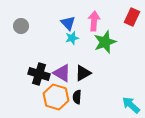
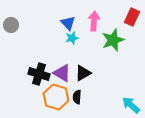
gray circle: moved 10 px left, 1 px up
green star: moved 8 px right, 2 px up
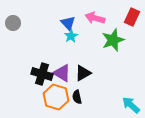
pink arrow: moved 1 px right, 3 px up; rotated 78 degrees counterclockwise
gray circle: moved 2 px right, 2 px up
cyan star: moved 1 px left, 2 px up; rotated 16 degrees counterclockwise
black cross: moved 3 px right
black semicircle: rotated 16 degrees counterclockwise
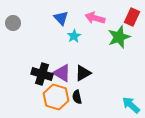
blue triangle: moved 7 px left, 5 px up
cyan star: moved 3 px right
green star: moved 6 px right, 3 px up
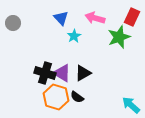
black cross: moved 3 px right, 1 px up
black semicircle: rotated 40 degrees counterclockwise
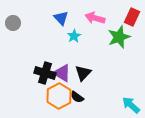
black triangle: rotated 18 degrees counterclockwise
orange hexagon: moved 3 px right, 1 px up; rotated 15 degrees clockwise
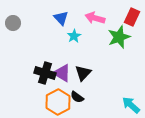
orange hexagon: moved 1 px left, 6 px down
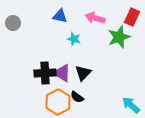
blue triangle: moved 1 px left, 2 px up; rotated 35 degrees counterclockwise
cyan star: moved 3 px down; rotated 24 degrees counterclockwise
black cross: rotated 20 degrees counterclockwise
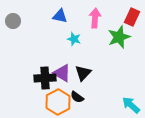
pink arrow: rotated 78 degrees clockwise
gray circle: moved 2 px up
black cross: moved 5 px down
